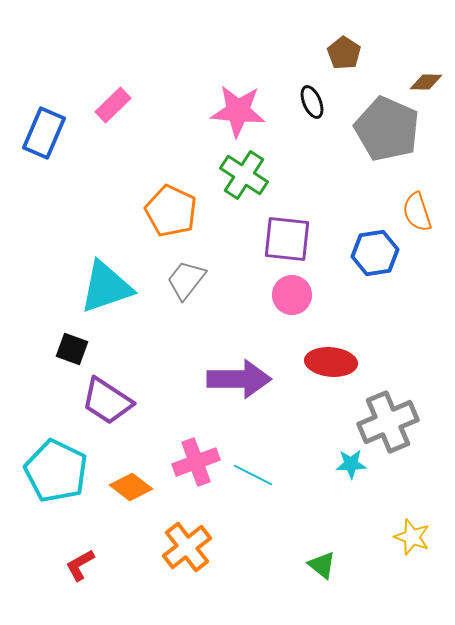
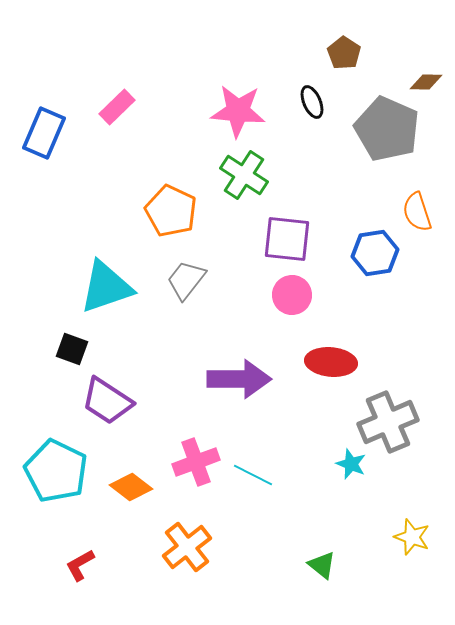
pink rectangle: moved 4 px right, 2 px down
cyan star: rotated 24 degrees clockwise
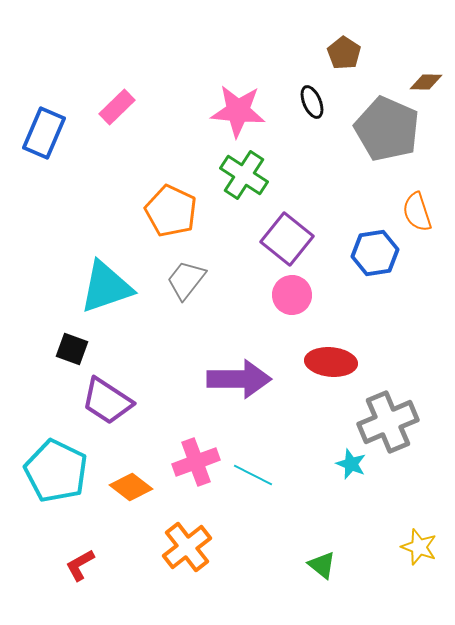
purple square: rotated 33 degrees clockwise
yellow star: moved 7 px right, 10 px down
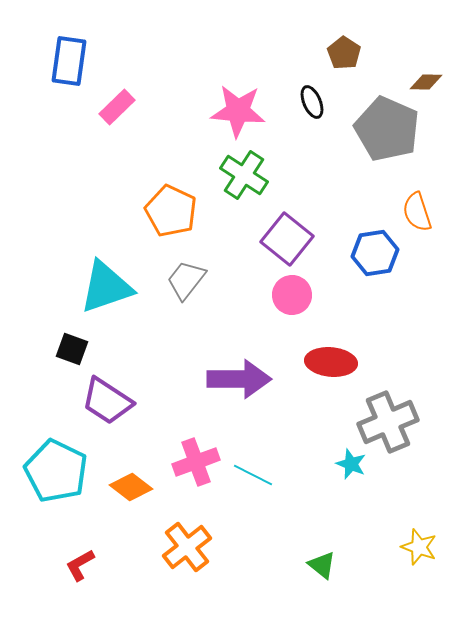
blue rectangle: moved 25 px right, 72 px up; rotated 15 degrees counterclockwise
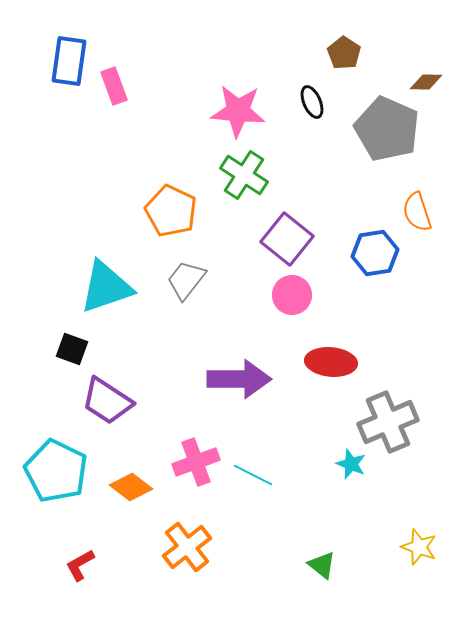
pink rectangle: moved 3 px left, 21 px up; rotated 66 degrees counterclockwise
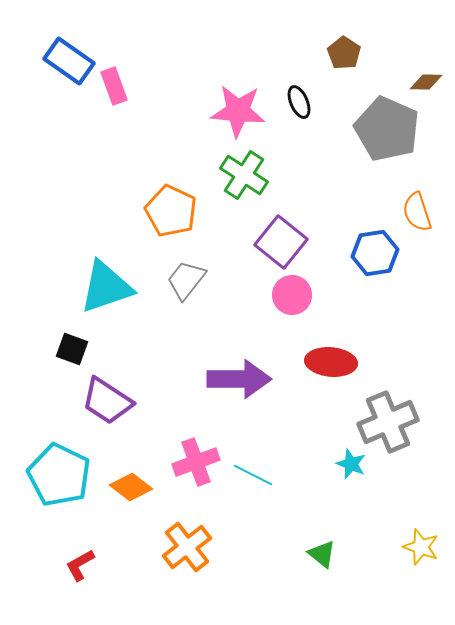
blue rectangle: rotated 63 degrees counterclockwise
black ellipse: moved 13 px left
purple square: moved 6 px left, 3 px down
cyan pentagon: moved 3 px right, 4 px down
yellow star: moved 2 px right
green triangle: moved 11 px up
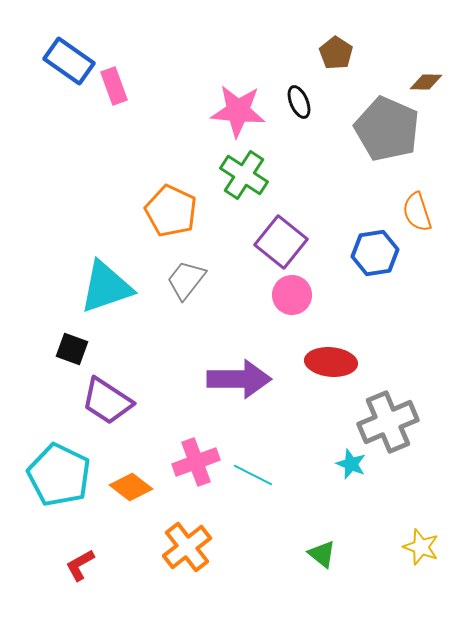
brown pentagon: moved 8 px left
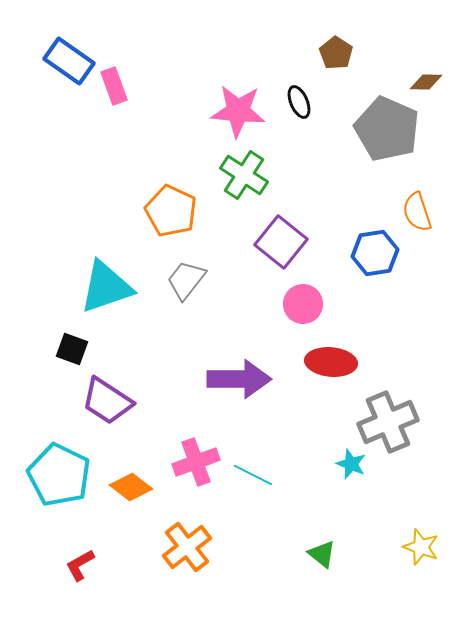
pink circle: moved 11 px right, 9 px down
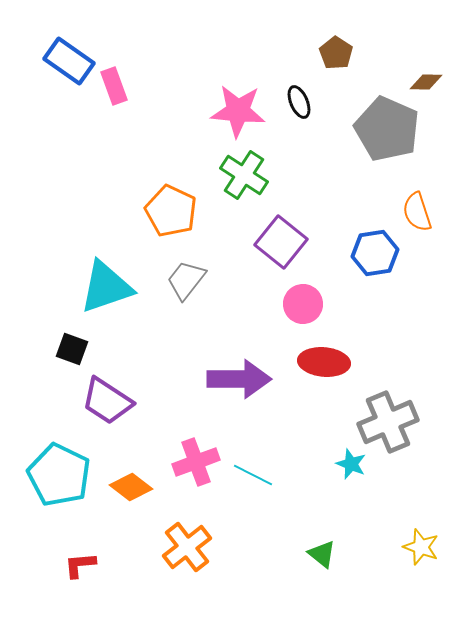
red ellipse: moved 7 px left
red L-shape: rotated 24 degrees clockwise
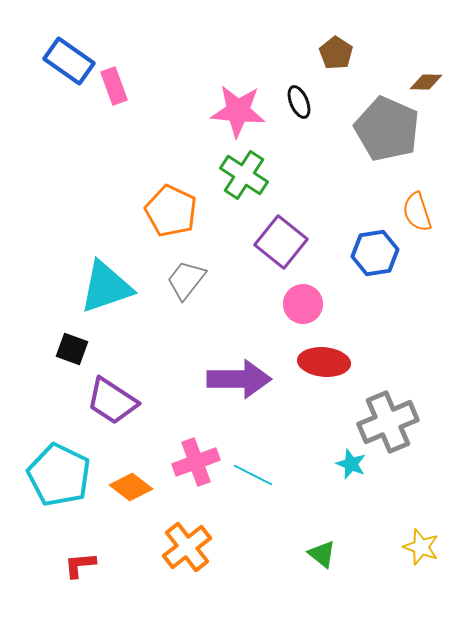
purple trapezoid: moved 5 px right
